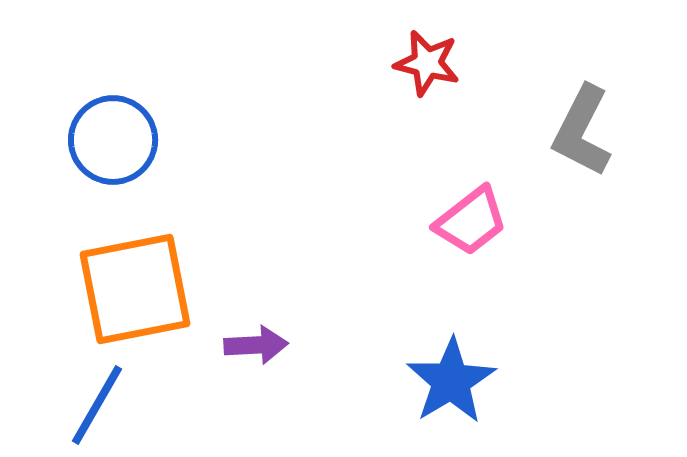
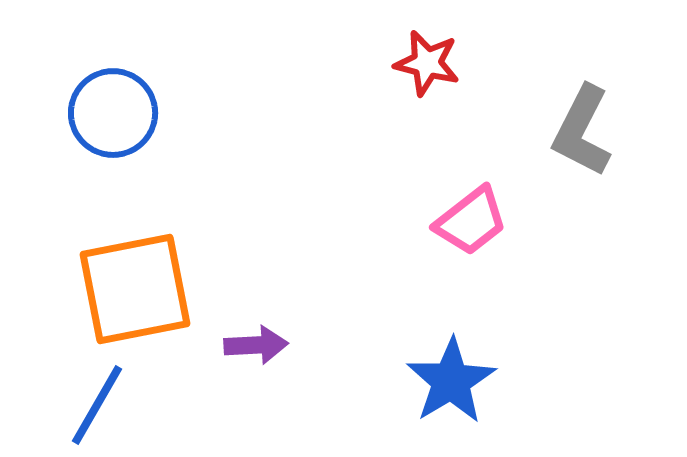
blue circle: moved 27 px up
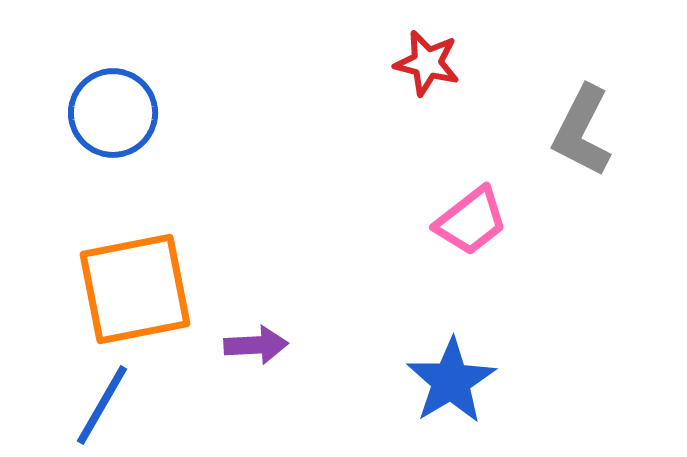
blue line: moved 5 px right
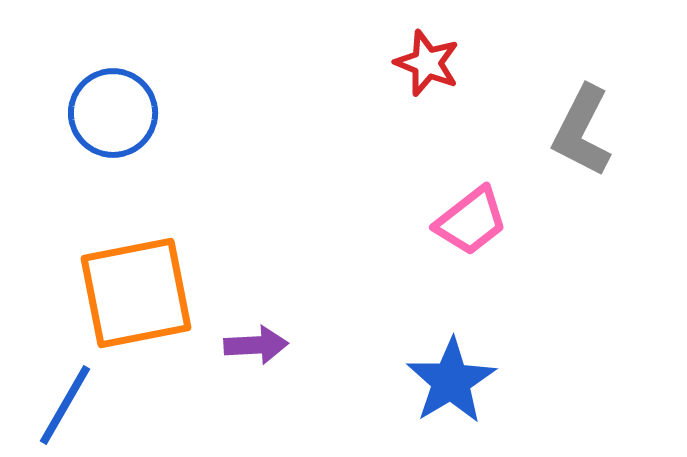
red star: rotated 8 degrees clockwise
orange square: moved 1 px right, 4 px down
blue line: moved 37 px left
